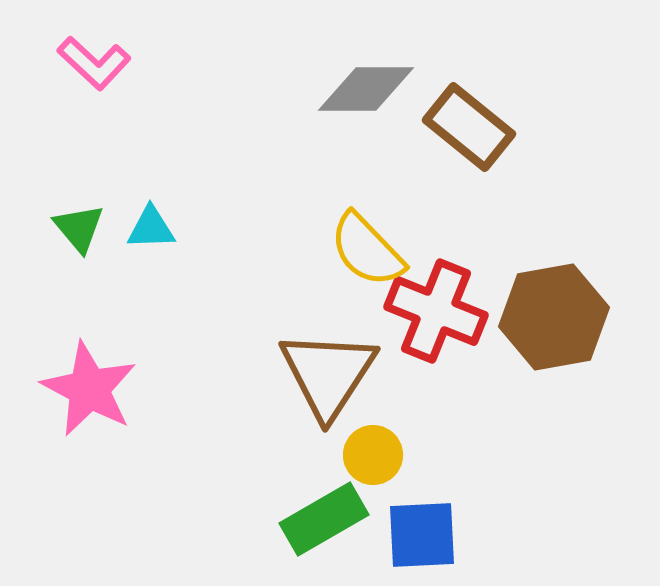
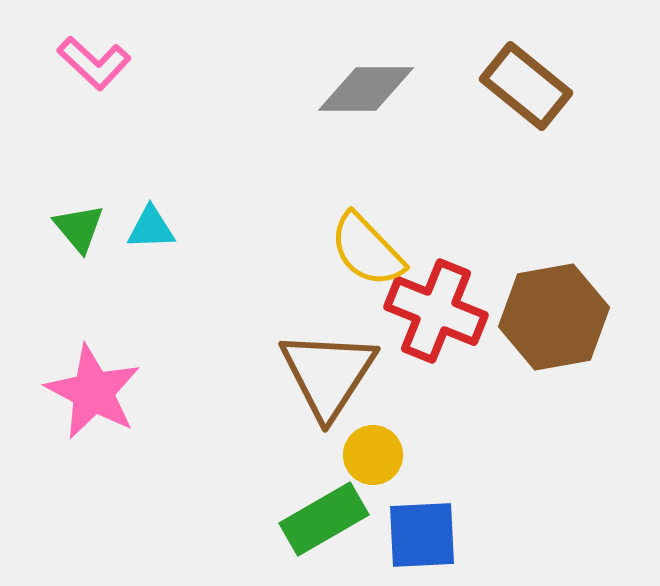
brown rectangle: moved 57 px right, 41 px up
pink star: moved 4 px right, 3 px down
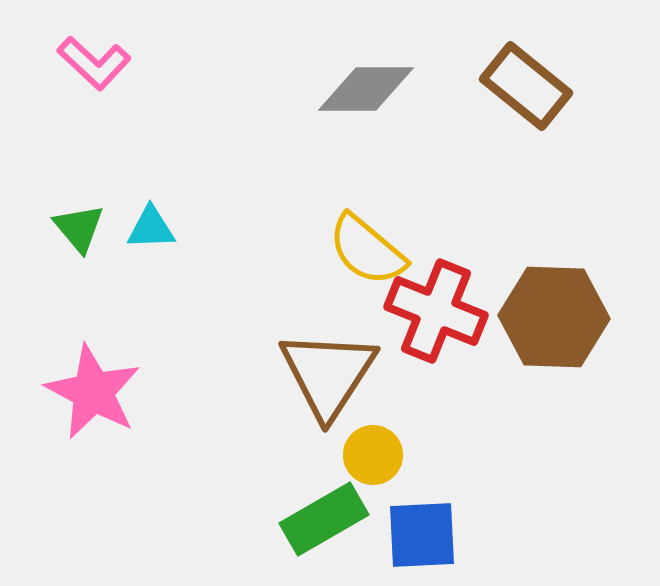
yellow semicircle: rotated 6 degrees counterclockwise
brown hexagon: rotated 12 degrees clockwise
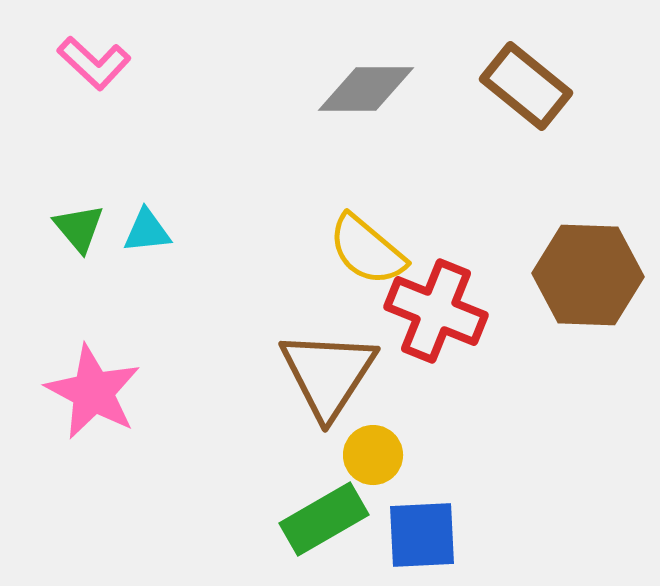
cyan triangle: moved 4 px left, 3 px down; rotated 4 degrees counterclockwise
brown hexagon: moved 34 px right, 42 px up
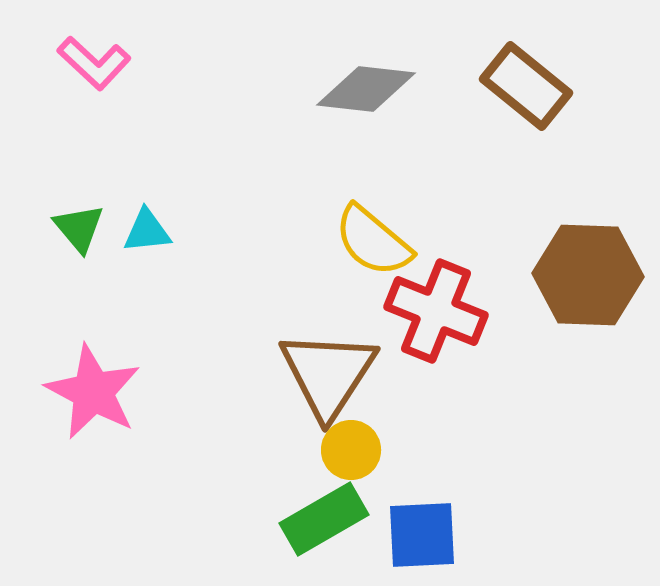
gray diamond: rotated 6 degrees clockwise
yellow semicircle: moved 6 px right, 9 px up
yellow circle: moved 22 px left, 5 px up
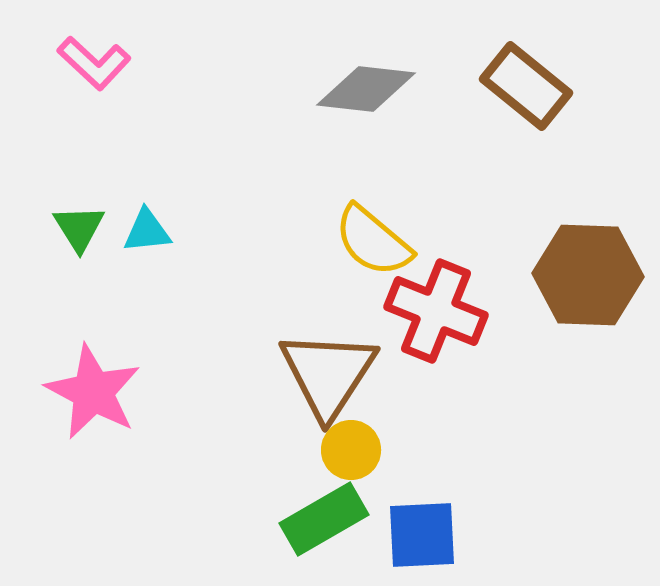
green triangle: rotated 8 degrees clockwise
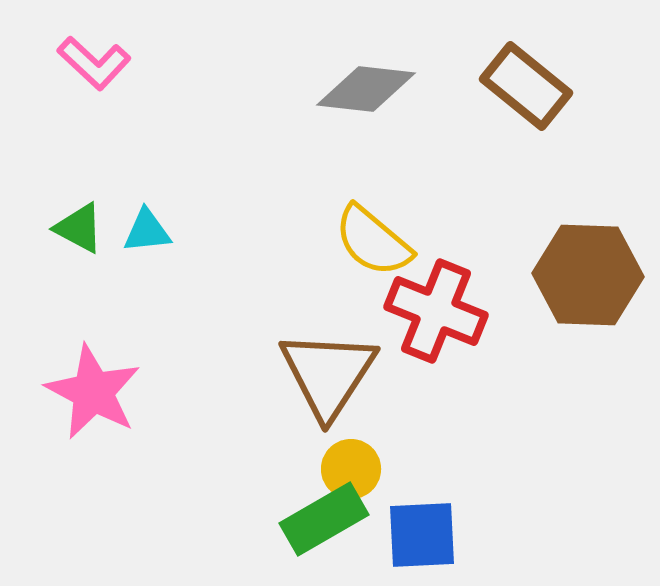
green triangle: rotated 30 degrees counterclockwise
yellow circle: moved 19 px down
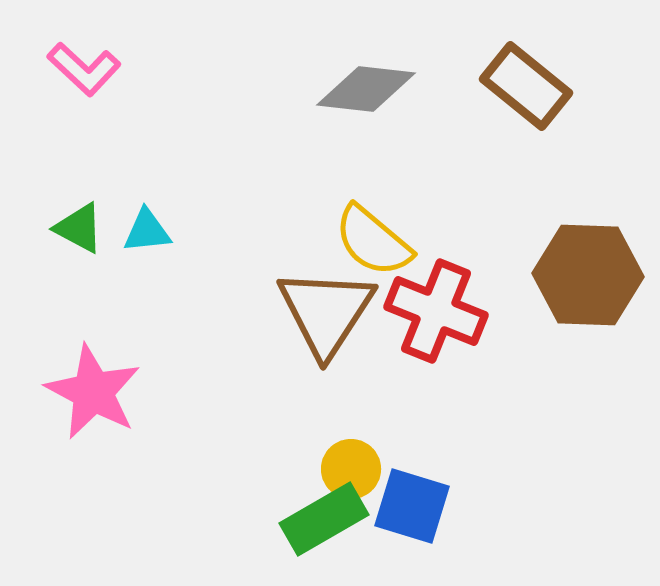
pink L-shape: moved 10 px left, 6 px down
brown triangle: moved 2 px left, 62 px up
blue square: moved 10 px left, 29 px up; rotated 20 degrees clockwise
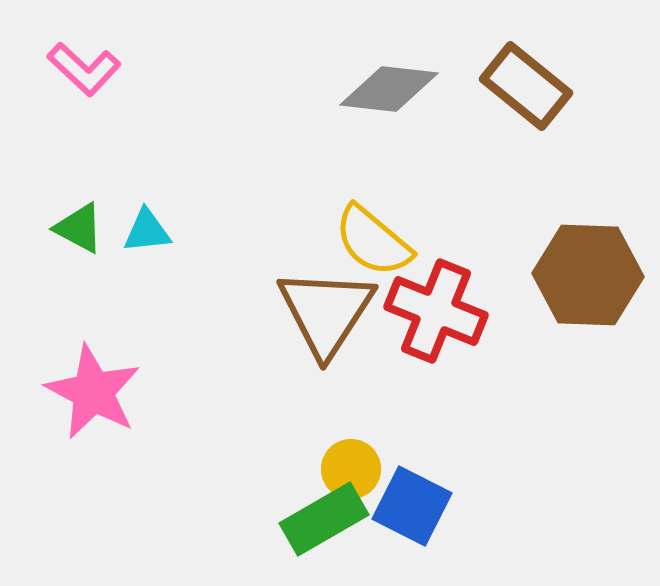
gray diamond: moved 23 px right
blue square: rotated 10 degrees clockwise
